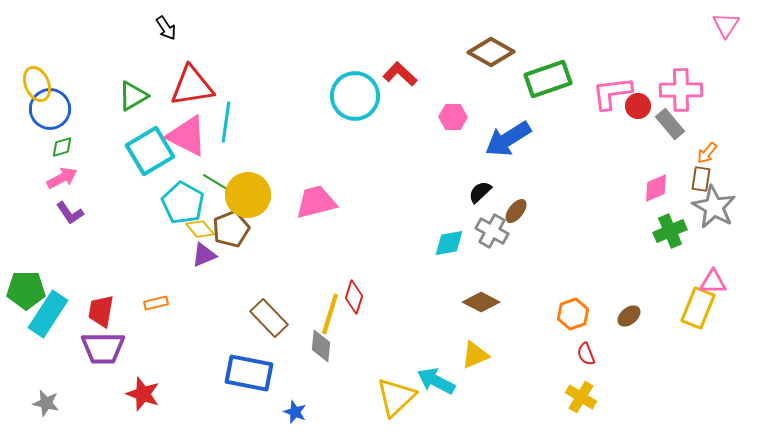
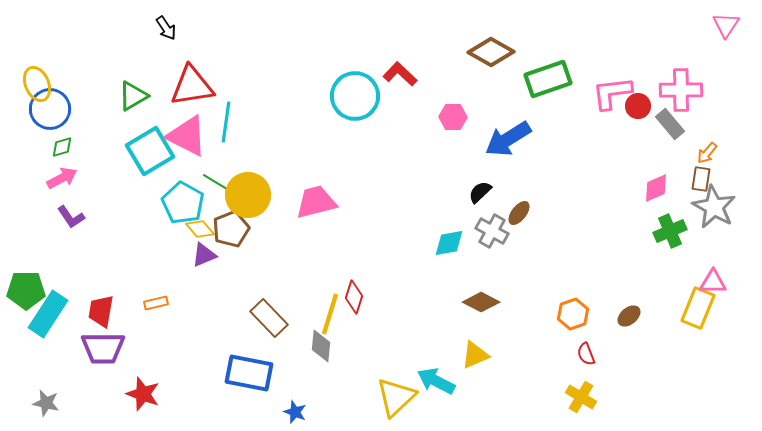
brown ellipse at (516, 211): moved 3 px right, 2 px down
purple L-shape at (70, 213): moved 1 px right, 4 px down
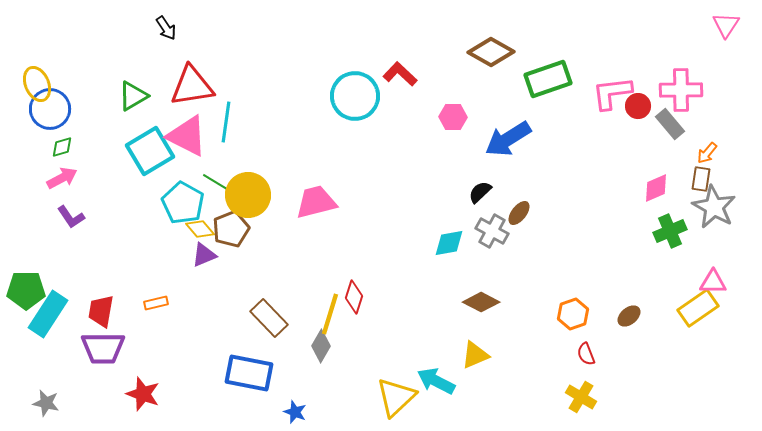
yellow rectangle at (698, 308): rotated 33 degrees clockwise
gray diamond at (321, 346): rotated 24 degrees clockwise
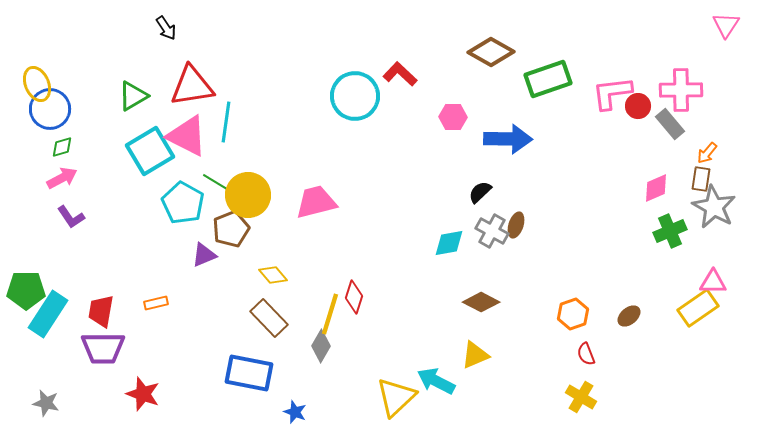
blue arrow at (508, 139): rotated 147 degrees counterclockwise
brown ellipse at (519, 213): moved 3 px left, 12 px down; rotated 20 degrees counterclockwise
yellow diamond at (200, 229): moved 73 px right, 46 px down
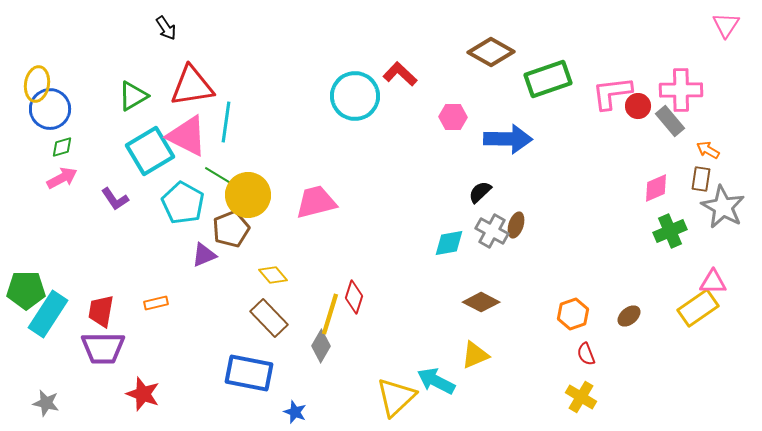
yellow ellipse at (37, 84): rotated 32 degrees clockwise
gray rectangle at (670, 124): moved 3 px up
orange arrow at (707, 153): moved 1 px right, 3 px up; rotated 80 degrees clockwise
green line at (217, 183): moved 2 px right, 7 px up
gray star at (714, 207): moved 9 px right
purple L-shape at (71, 217): moved 44 px right, 18 px up
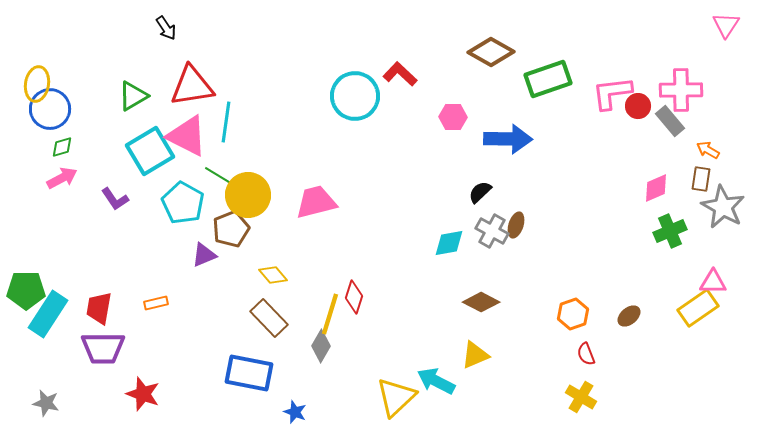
red trapezoid at (101, 311): moved 2 px left, 3 px up
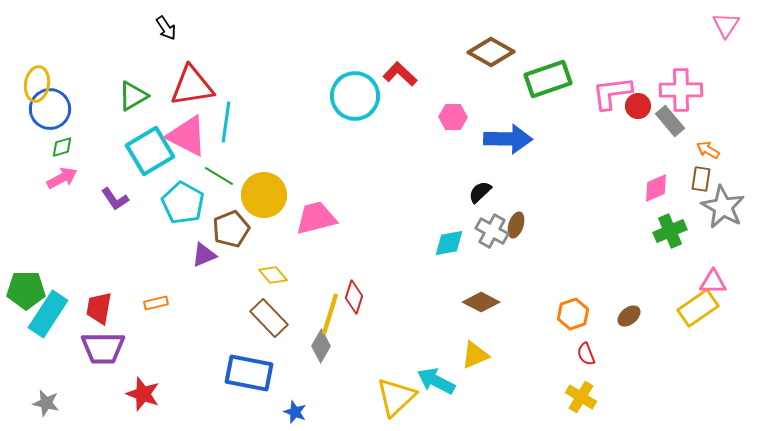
yellow circle at (248, 195): moved 16 px right
pink trapezoid at (316, 202): moved 16 px down
